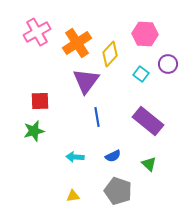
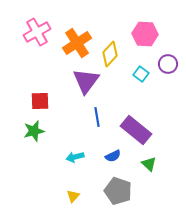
purple rectangle: moved 12 px left, 9 px down
cyan arrow: rotated 18 degrees counterclockwise
yellow triangle: rotated 40 degrees counterclockwise
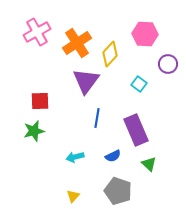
cyan square: moved 2 px left, 10 px down
blue line: moved 1 px down; rotated 18 degrees clockwise
purple rectangle: rotated 28 degrees clockwise
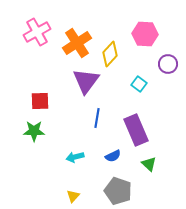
green star: rotated 15 degrees clockwise
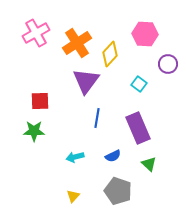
pink cross: moved 1 px left, 1 px down
purple rectangle: moved 2 px right, 2 px up
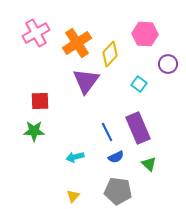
blue line: moved 10 px right, 14 px down; rotated 36 degrees counterclockwise
blue semicircle: moved 3 px right, 1 px down
gray pentagon: rotated 12 degrees counterclockwise
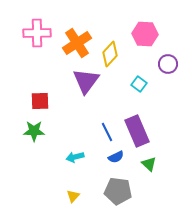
pink cross: moved 1 px right; rotated 28 degrees clockwise
purple rectangle: moved 1 px left, 3 px down
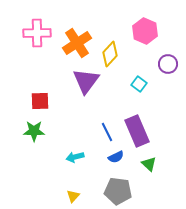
pink hexagon: moved 3 px up; rotated 20 degrees clockwise
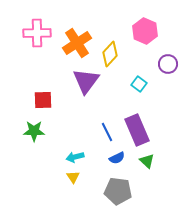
red square: moved 3 px right, 1 px up
purple rectangle: moved 1 px up
blue semicircle: moved 1 px right, 1 px down
green triangle: moved 2 px left, 3 px up
yellow triangle: moved 19 px up; rotated 16 degrees counterclockwise
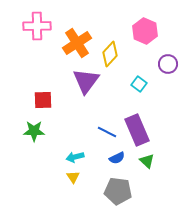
pink cross: moved 7 px up
blue line: rotated 36 degrees counterclockwise
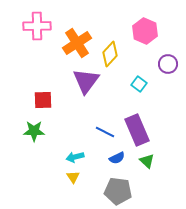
blue line: moved 2 px left
